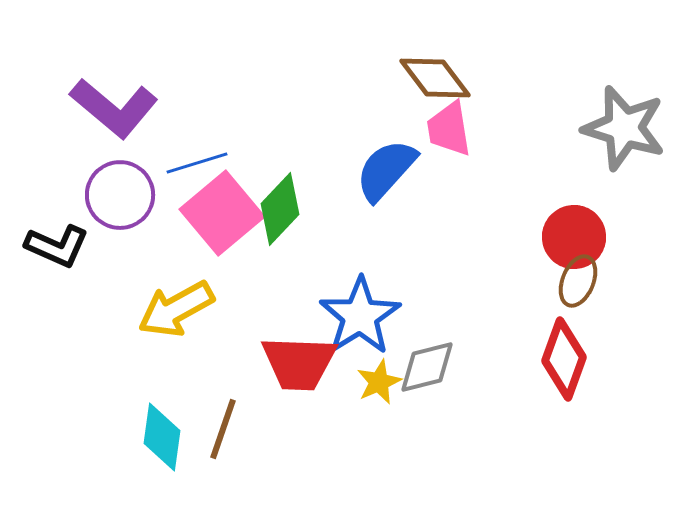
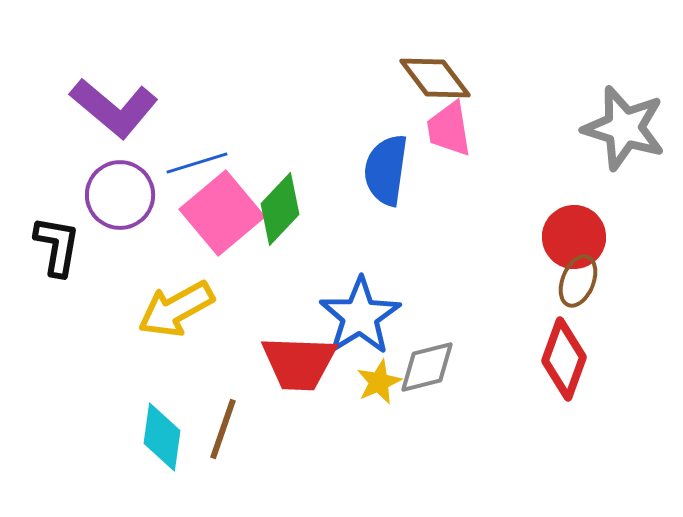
blue semicircle: rotated 34 degrees counterclockwise
black L-shape: rotated 104 degrees counterclockwise
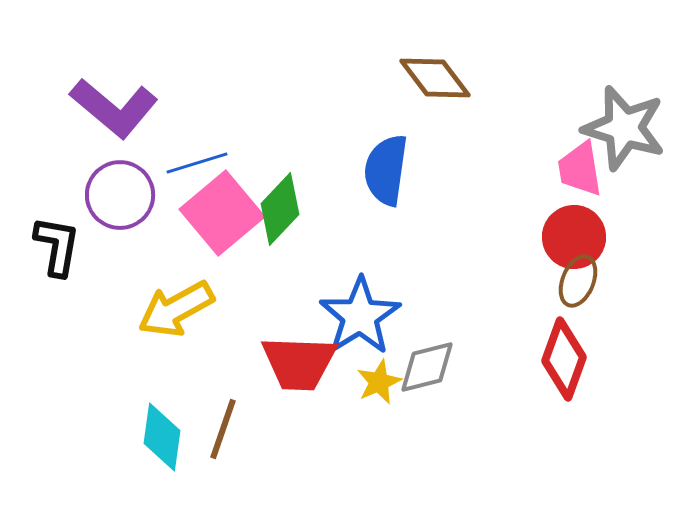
pink trapezoid: moved 131 px right, 40 px down
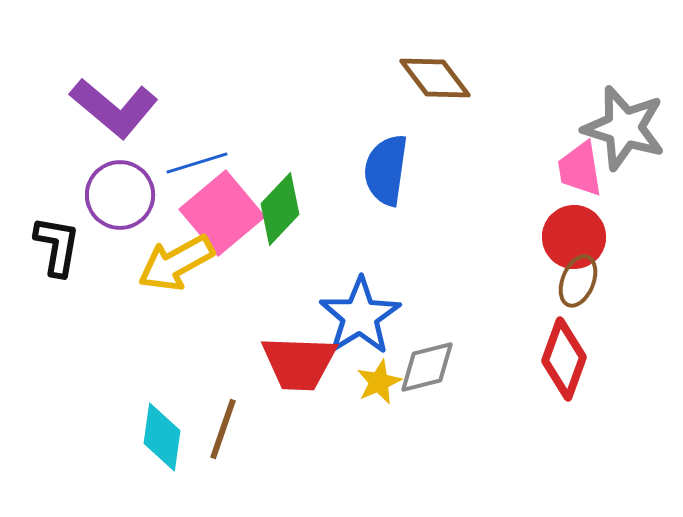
yellow arrow: moved 46 px up
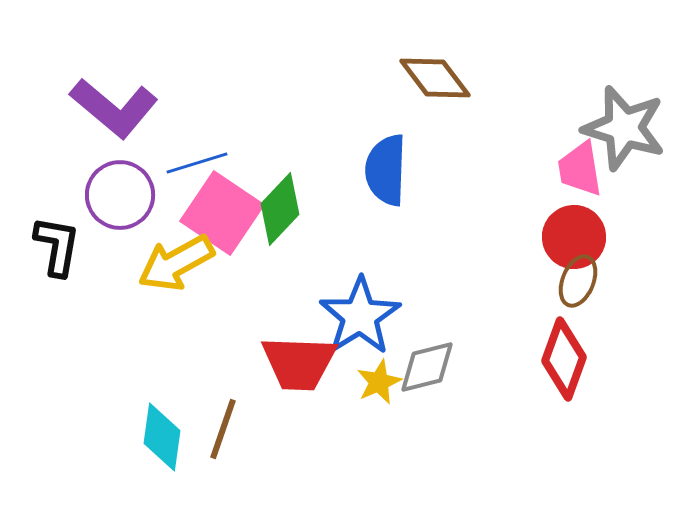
blue semicircle: rotated 6 degrees counterclockwise
pink square: rotated 16 degrees counterclockwise
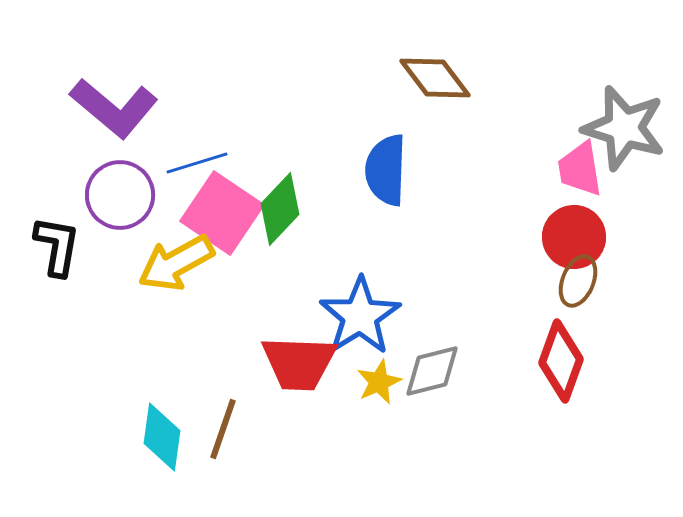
red diamond: moved 3 px left, 2 px down
gray diamond: moved 5 px right, 4 px down
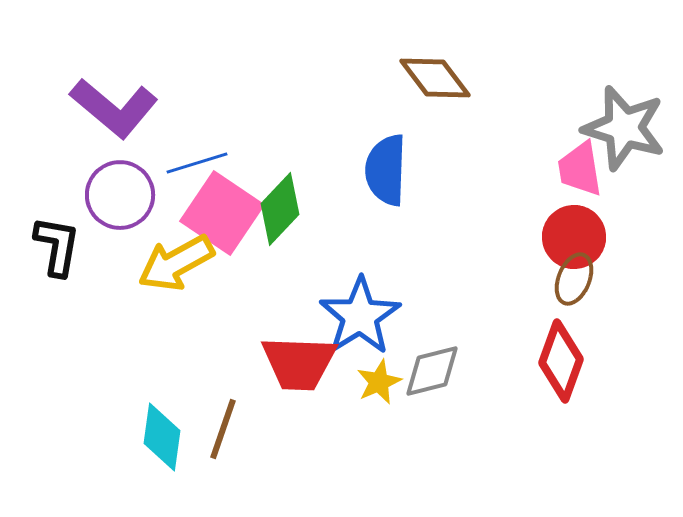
brown ellipse: moved 4 px left, 2 px up
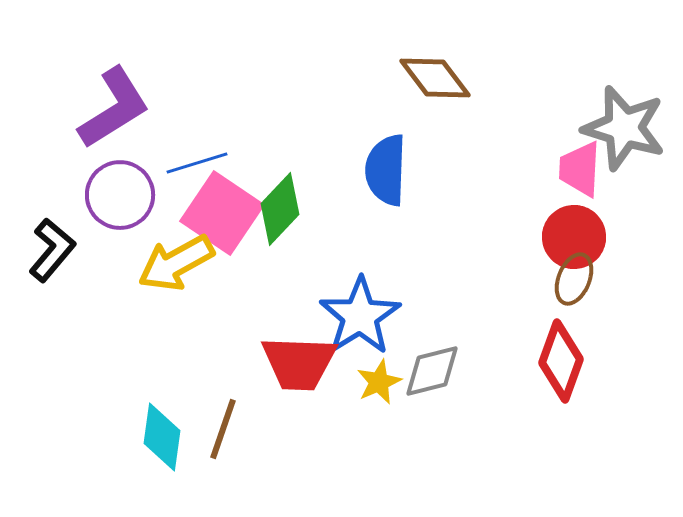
purple L-shape: rotated 72 degrees counterclockwise
pink trapezoid: rotated 12 degrees clockwise
black L-shape: moved 5 px left, 4 px down; rotated 30 degrees clockwise
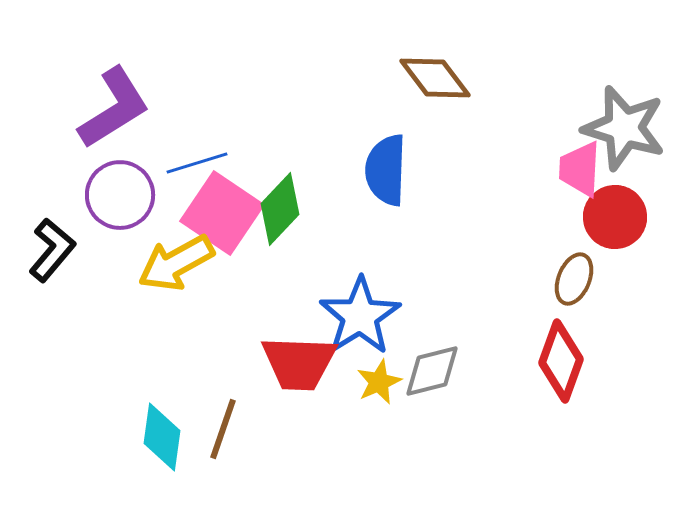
red circle: moved 41 px right, 20 px up
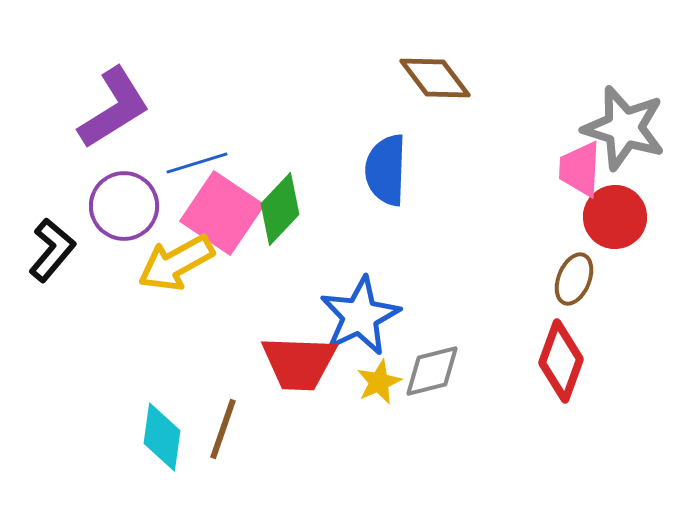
purple circle: moved 4 px right, 11 px down
blue star: rotated 6 degrees clockwise
